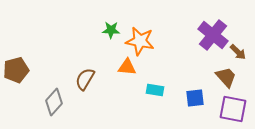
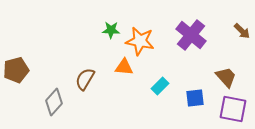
purple cross: moved 22 px left
brown arrow: moved 4 px right, 21 px up
orange triangle: moved 3 px left
cyan rectangle: moved 5 px right, 4 px up; rotated 54 degrees counterclockwise
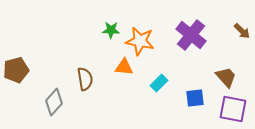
brown semicircle: rotated 140 degrees clockwise
cyan rectangle: moved 1 px left, 3 px up
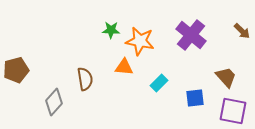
purple square: moved 2 px down
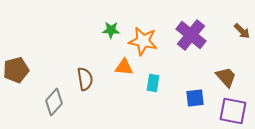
orange star: moved 3 px right
cyan rectangle: moved 6 px left; rotated 36 degrees counterclockwise
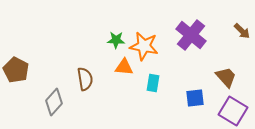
green star: moved 5 px right, 10 px down
orange star: moved 1 px right, 5 px down
brown pentagon: rotated 30 degrees counterclockwise
purple square: rotated 20 degrees clockwise
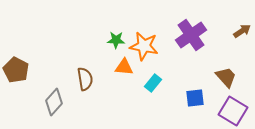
brown arrow: rotated 78 degrees counterclockwise
purple cross: rotated 16 degrees clockwise
cyan rectangle: rotated 30 degrees clockwise
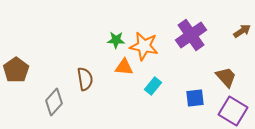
brown pentagon: rotated 10 degrees clockwise
cyan rectangle: moved 3 px down
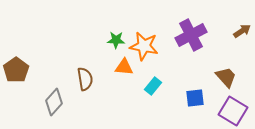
purple cross: rotated 8 degrees clockwise
